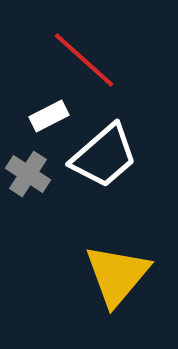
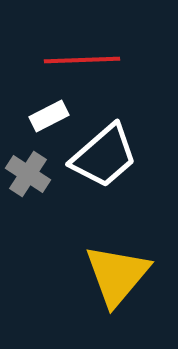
red line: moved 2 px left; rotated 44 degrees counterclockwise
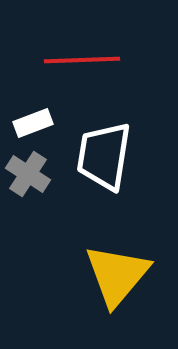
white rectangle: moved 16 px left, 7 px down; rotated 6 degrees clockwise
white trapezoid: rotated 140 degrees clockwise
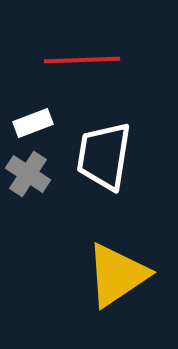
yellow triangle: rotated 16 degrees clockwise
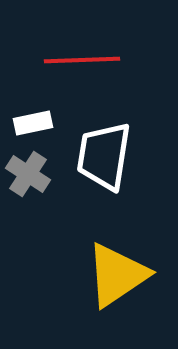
white rectangle: rotated 9 degrees clockwise
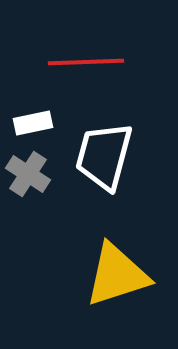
red line: moved 4 px right, 2 px down
white trapezoid: rotated 6 degrees clockwise
yellow triangle: rotated 16 degrees clockwise
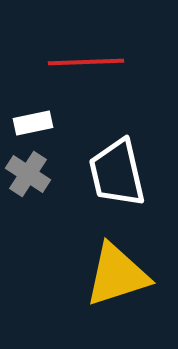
white trapezoid: moved 13 px right, 17 px down; rotated 28 degrees counterclockwise
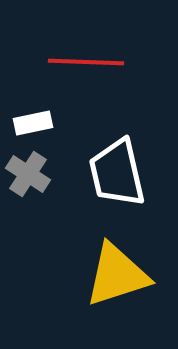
red line: rotated 4 degrees clockwise
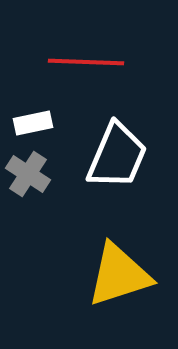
white trapezoid: moved 17 px up; rotated 144 degrees counterclockwise
yellow triangle: moved 2 px right
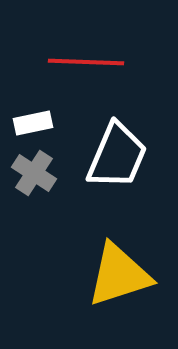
gray cross: moved 6 px right, 1 px up
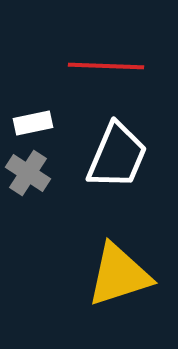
red line: moved 20 px right, 4 px down
gray cross: moved 6 px left
